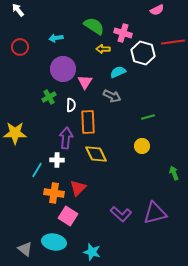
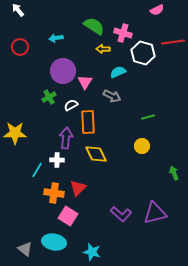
purple circle: moved 2 px down
white semicircle: rotated 120 degrees counterclockwise
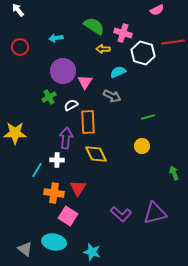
red triangle: rotated 12 degrees counterclockwise
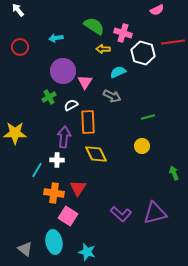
purple arrow: moved 2 px left, 1 px up
cyan ellipse: rotated 70 degrees clockwise
cyan star: moved 5 px left
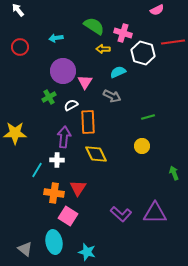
purple triangle: rotated 15 degrees clockwise
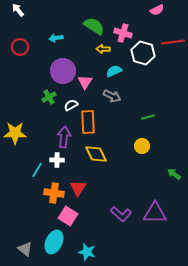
cyan semicircle: moved 4 px left, 1 px up
green arrow: moved 1 px down; rotated 32 degrees counterclockwise
cyan ellipse: rotated 35 degrees clockwise
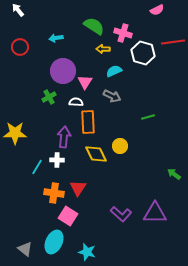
white semicircle: moved 5 px right, 3 px up; rotated 32 degrees clockwise
yellow circle: moved 22 px left
cyan line: moved 3 px up
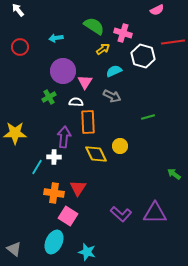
yellow arrow: rotated 144 degrees clockwise
white hexagon: moved 3 px down
white cross: moved 3 px left, 3 px up
gray triangle: moved 11 px left
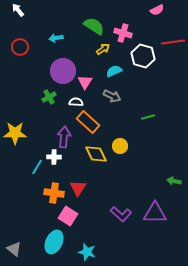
orange rectangle: rotated 45 degrees counterclockwise
green arrow: moved 7 px down; rotated 24 degrees counterclockwise
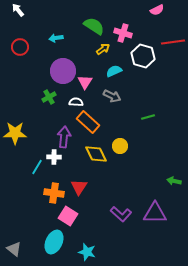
red triangle: moved 1 px right, 1 px up
